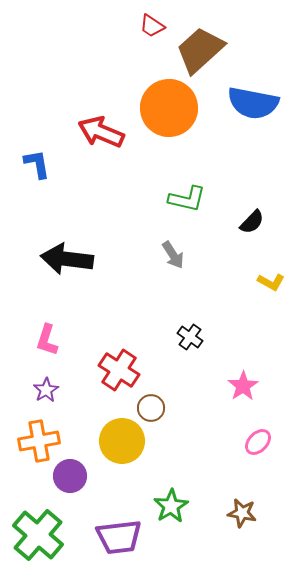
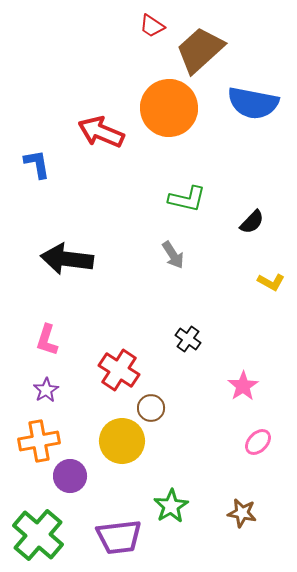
black cross: moved 2 px left, 2 px down
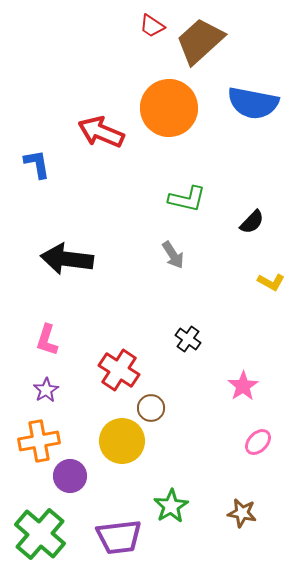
brown trapezoid: moved 9 px up
green cross: moved 2 px right, 1 px up
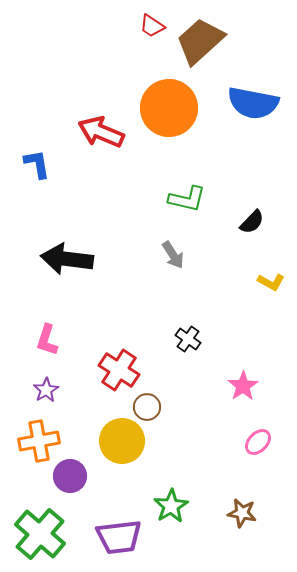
brown circle: moved 4 px left, 1 px up
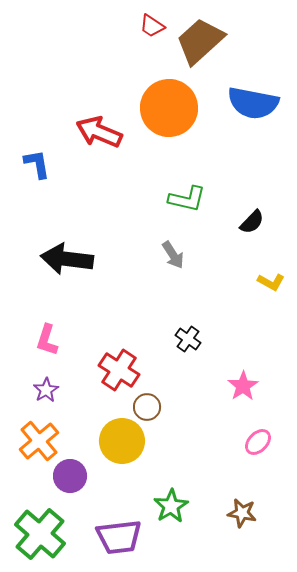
red arrow: moved 2 px left
orange cross: rotated 30 degrees counterclockwise
